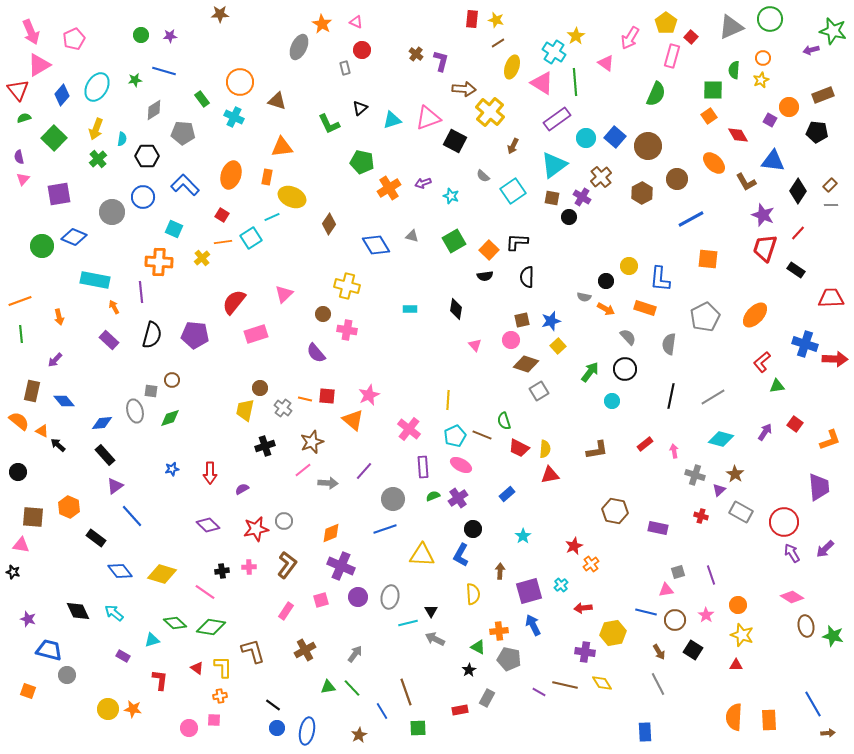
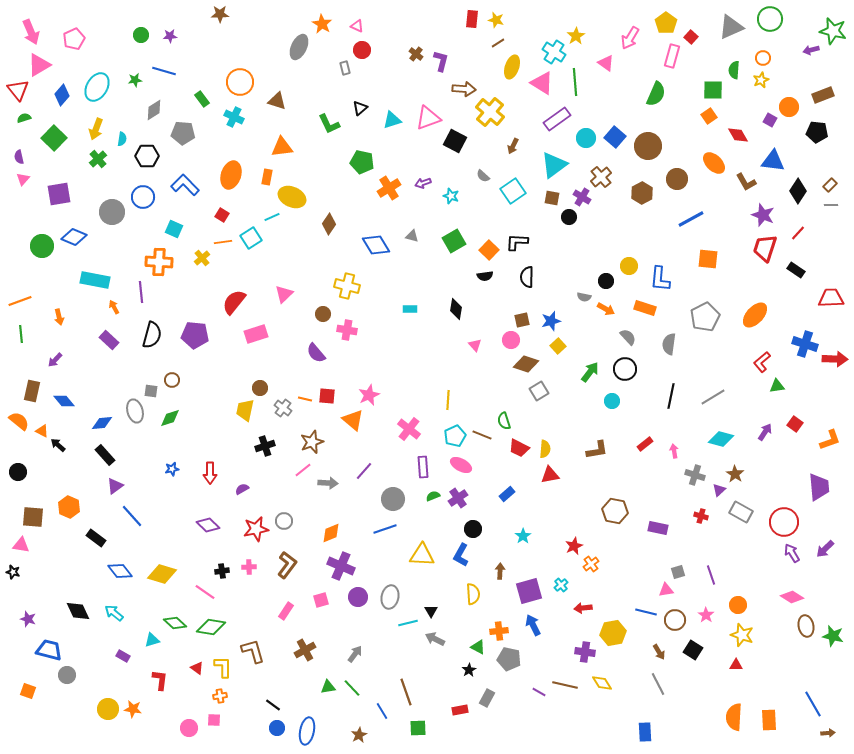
pink triangle at (356, 22): moved 1 px right, 4 px down
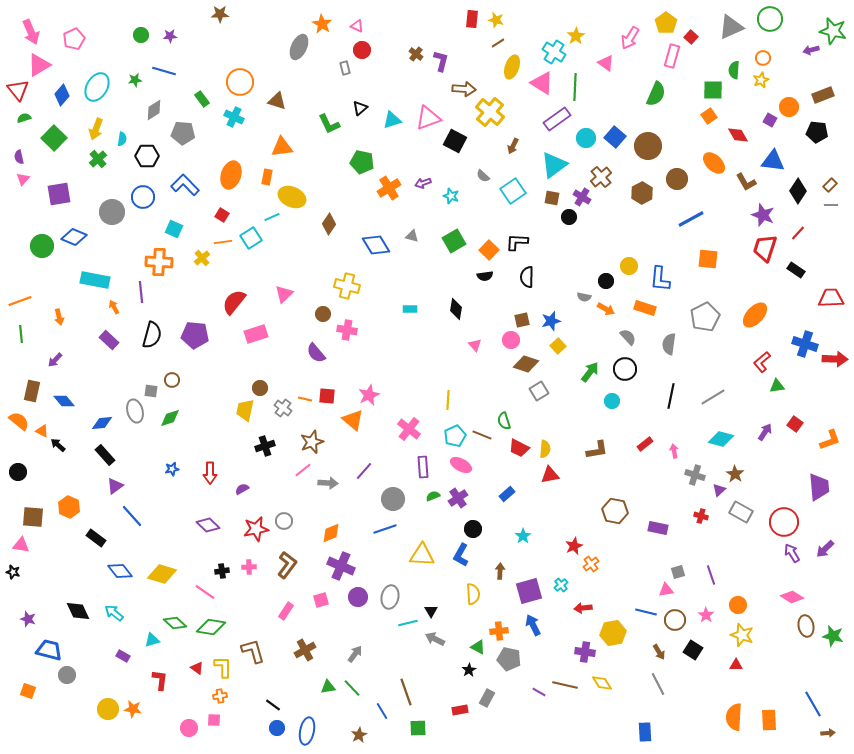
green line at (575, 82): moved 5 px down; rotated 8 degrees clockwise
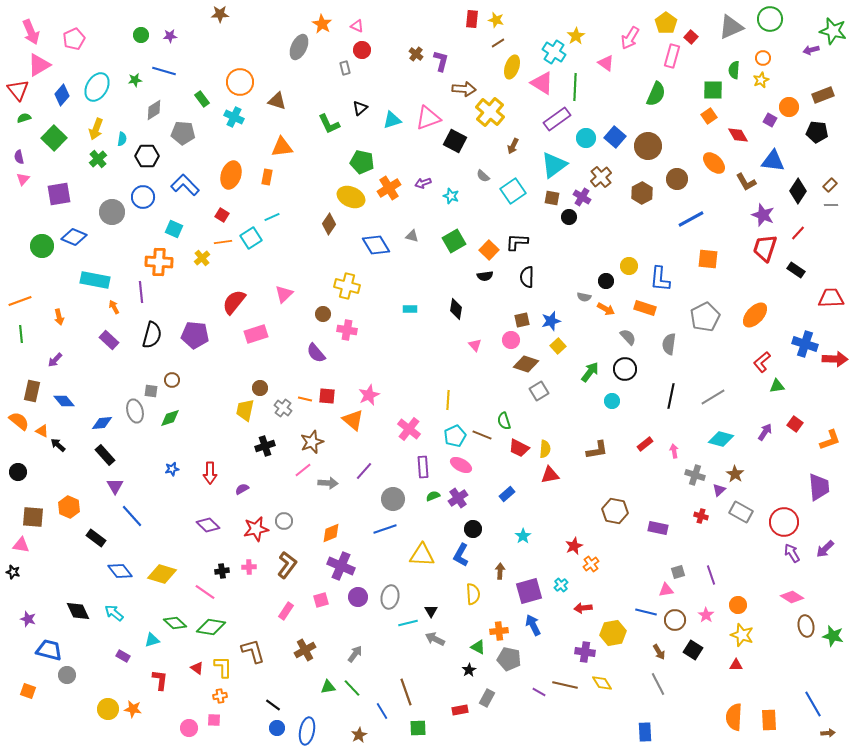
yellow ellipse at (292, 197): moved 59 px right
purple triangle at (115, 486): rotated 24 degrees counterclockwise
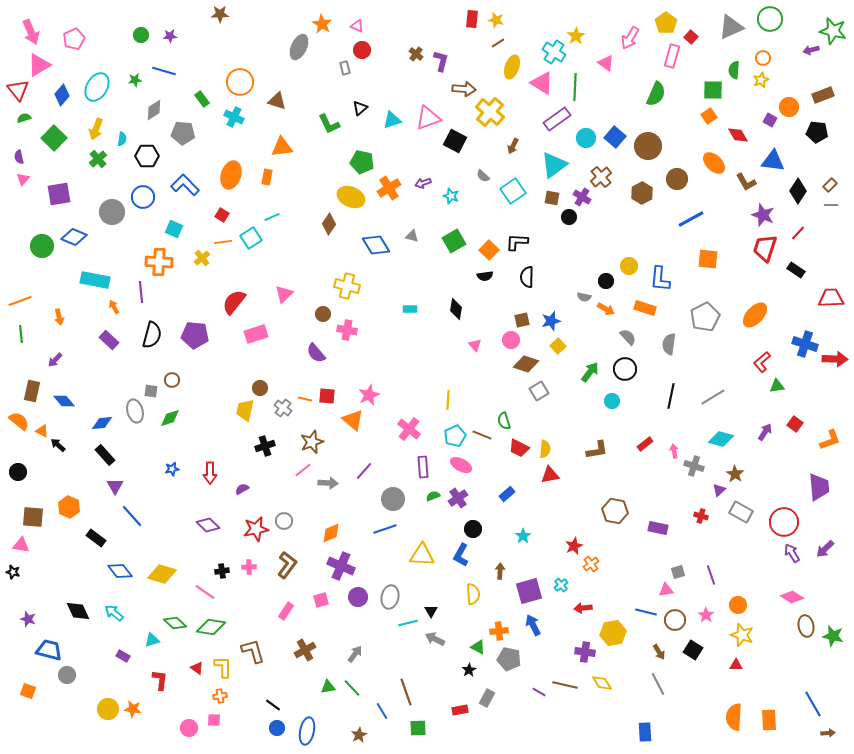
gray cross at (695, 475): moved 1 px left, 9 px up
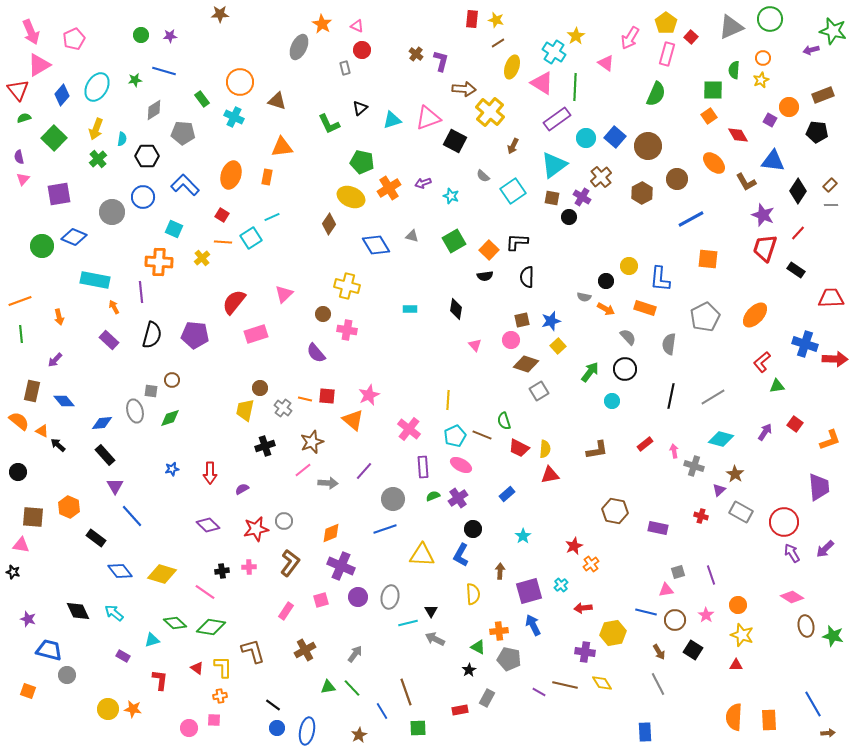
pink rectangle at (672, 56): moved 5 px left, 2 px up
orange line at (223, 242): rotated 12 degrees clockwise
brown L-shape at (287, 565): moved 3 px right, 2 px up
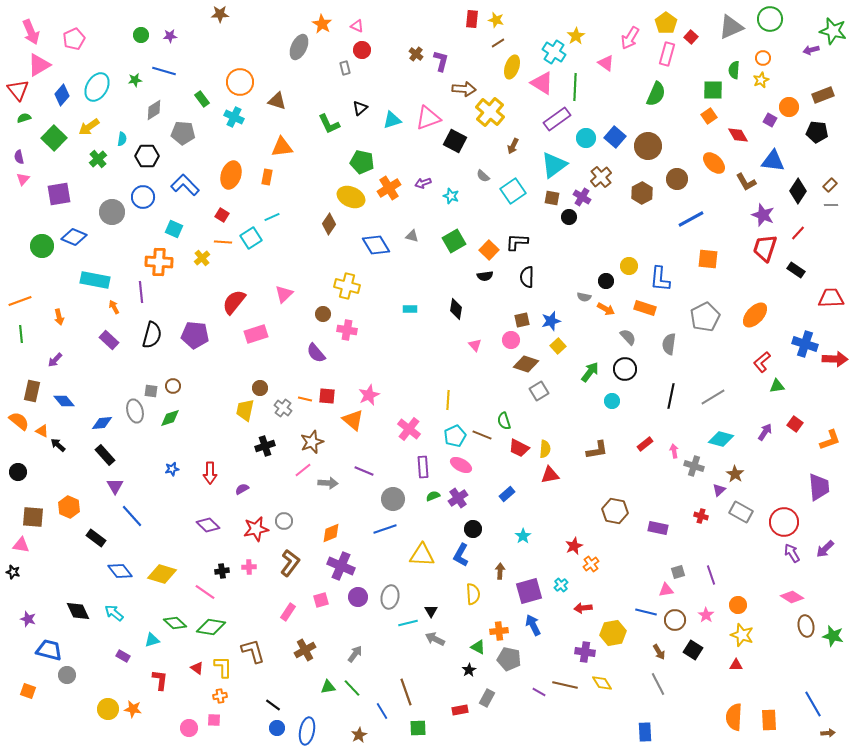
yellow arrow at (96, 129): moved 7 px left, 2 px up; rotated 35 degrees clockwise
brown circle at (172, 380): moved 1 px right, 6 px down
purple line at (364, 471): rotated 72 degrees clockwise
pink rectangle at (286, 611): moved 2 px right, 1 px down
